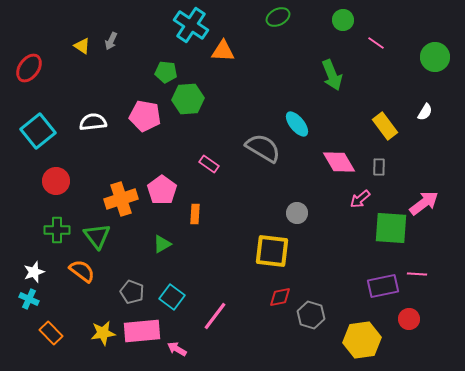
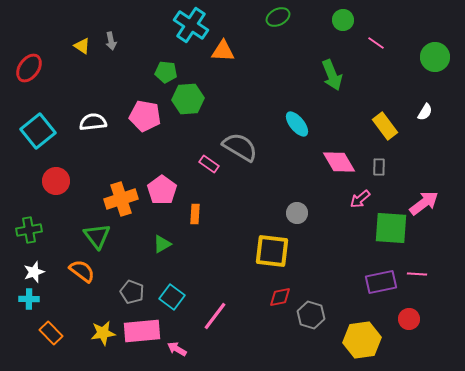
gray arrow at (111, 41): rotated 36 degrees counterclockwise
gray semicircle at (263, 148): moved 23 px left, 1 px up
green cross at (57, 230): moved 28 px left; rotated 10 degrees counterclockwise
purple rectangle at (383, 286): moved 2 px left, 4 px up
cyan cross at (29, 299): rotated 24 degrees counterclockwise
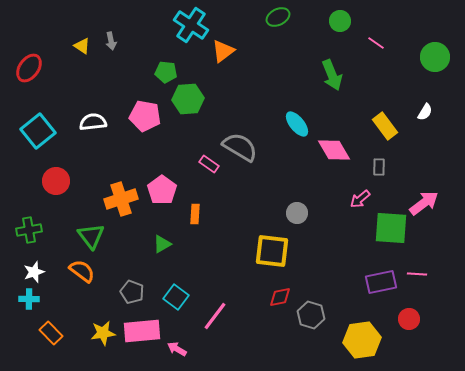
green circle at (343, 20): moved 3 px left, 1 px down
orange triangle at (223, 51): rotated 40 degrees counterclockwise
pink diamond at (339, 162): moved 5 px left, 12 px up
green triangle at (97, 236): moved 6 px left
cyan square at (172, 297): moved 4 px right
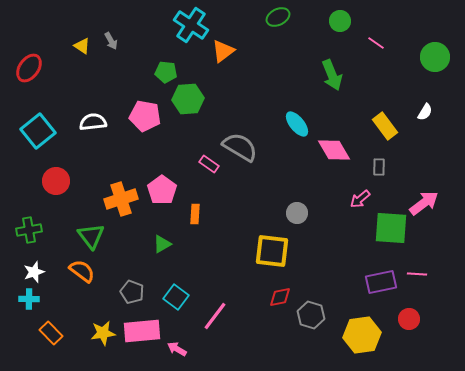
gray arrow at (111, 41): rotated 18 degrees counterclockwise
yellow hexagon at (362, 340): moved 5 px up
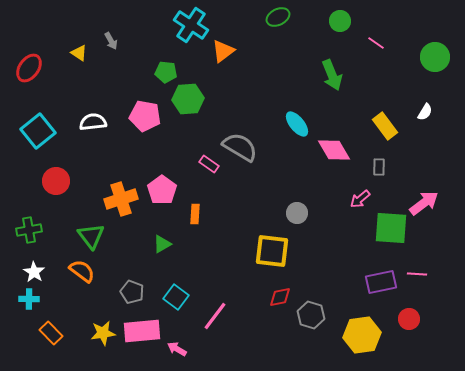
yellow triangle at (82, 46): moved 3 px left, 7 px down
white star at (34, 272): rotated 20 degrees counterclockwise
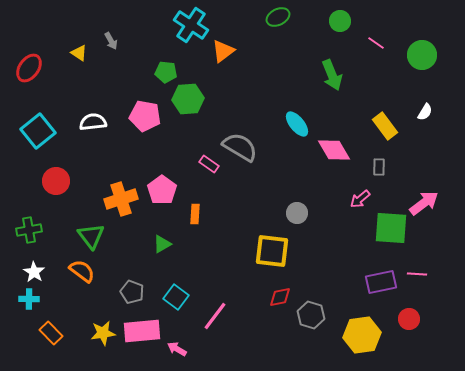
green circle at (435, 57): moved 13 px left, 2 px up
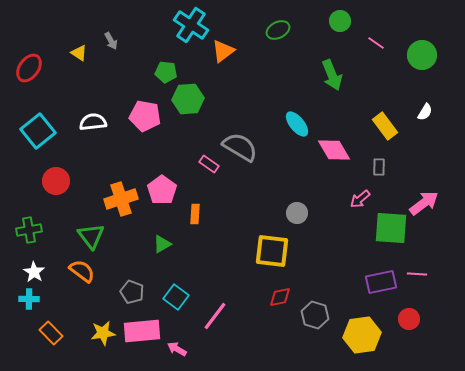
green ellipse at (278, 17): moved 13 px down
gray hexagon at (311, 315): moved 4 px right
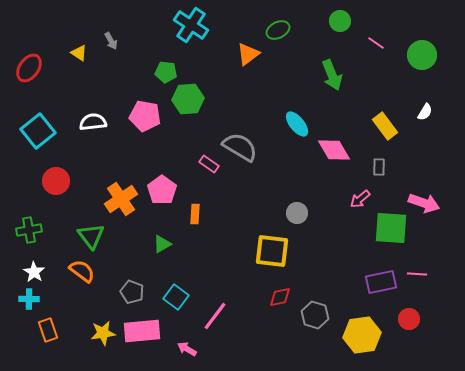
orange triangle at (223, 51): moved 25 px right, 3 px down
orange cross at (121, 199): rotated 16 degrees counterclockwise
pink arrow at (424, 203): rotated 56 degrees clockwise
orange rectangle at (51, 333): moved 3 px left, 3 px up; rotated 25 degrees clockwise
pink arrow at (177, 349): moved 10 px right
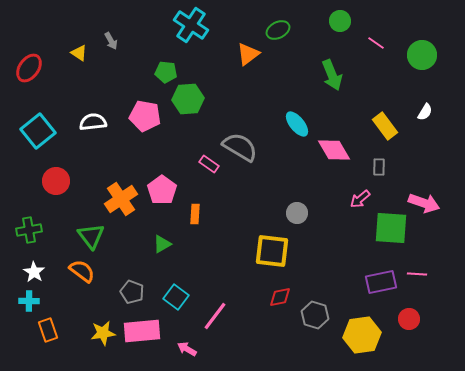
cyan cross at (29, 299): moved 2 px down
